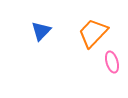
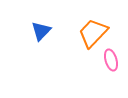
pink ellipse: moved 1 px left, 2 px up
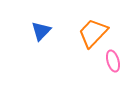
pink ellipse: moved 2 px right, 1 px down
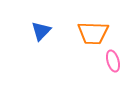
orange trapezoid: rotated 132 degrees counterclockwise
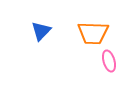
pink ellipse: moved 4 px left
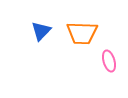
orange trapezoid: moved 11 px left
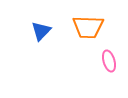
orange trapezoid: moved 6 px right, 6 px up
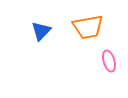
orange trapezoid: rotated 12 degrees counterclockwise
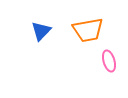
orange trapezoid: moved 3 px down
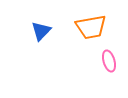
orange trapezoid: moved 3 px right, 3 px up
